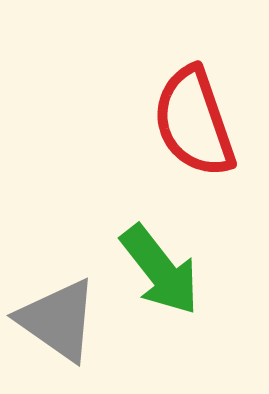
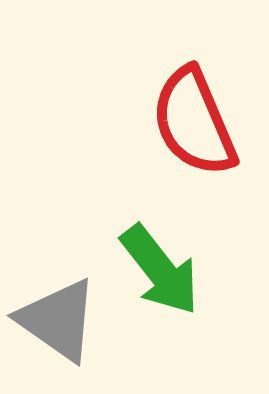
red semicircle: rotated 4 degrees counterclockwise
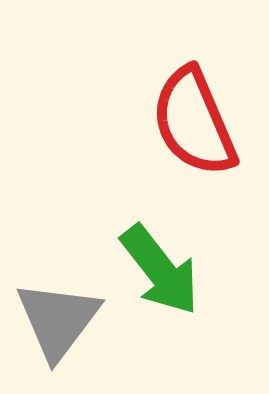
gray triangle: rotated 32 degrees clockwise
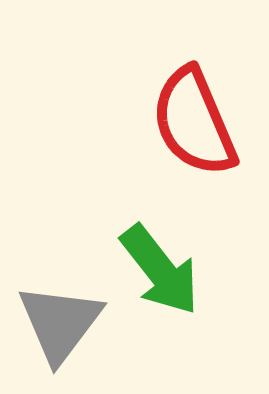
gray triangle: moved 2 px right, 3 px down
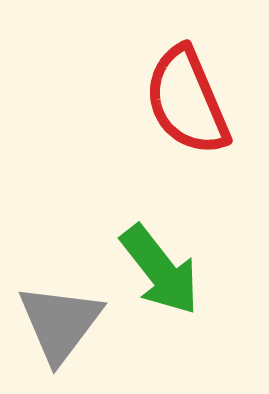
red semicircle: moved 7 px left, 21 px up
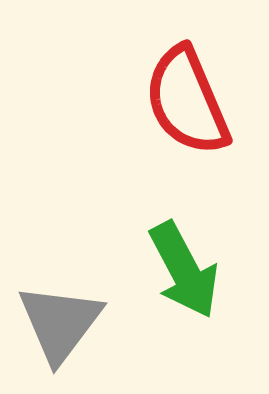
green arrow: moved 24 px right; rotated 10 degrees clockwise
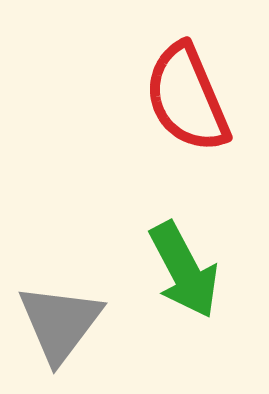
red semicircle: moved 3 px up
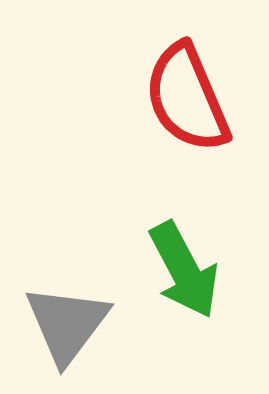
gray triangle: moved 7 px right, 1 px down
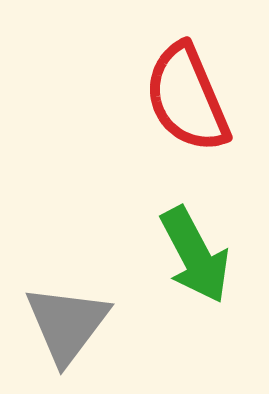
green arrow: moved 11 px right, 15 px up
